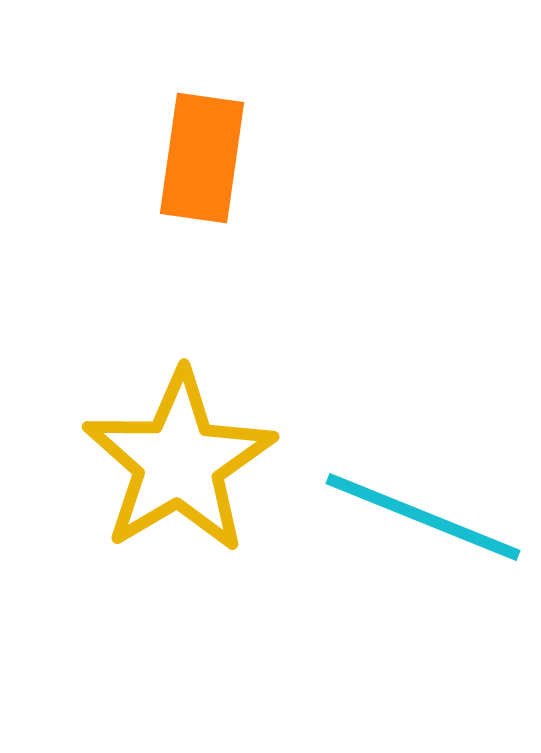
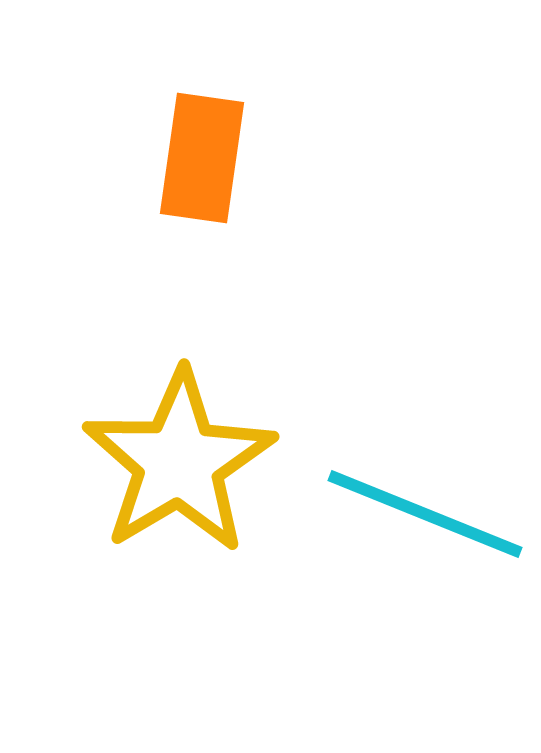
cyan line: moved 2 px right, 3 px up
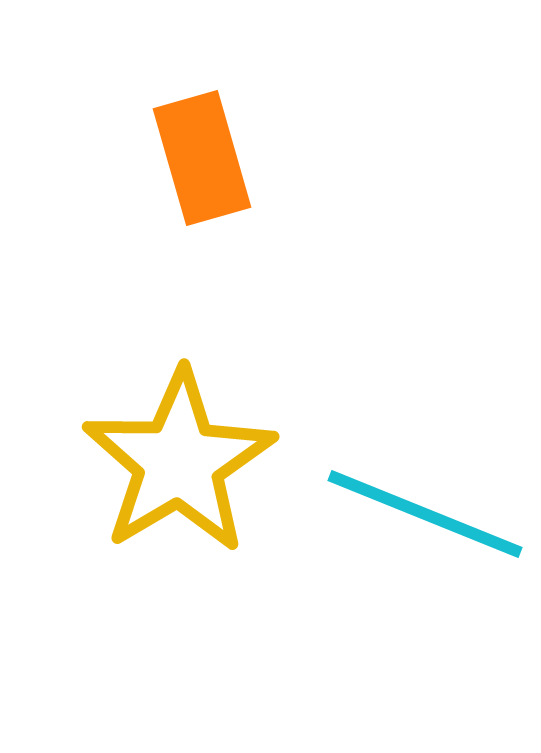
orange rectangle: rotated 24 degrees counterclockwise
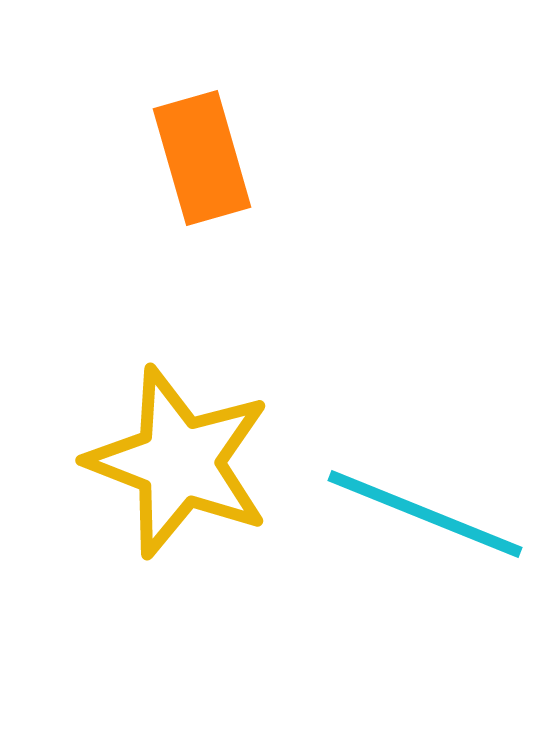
yellow star: rotated 20 degrees counterclockwise
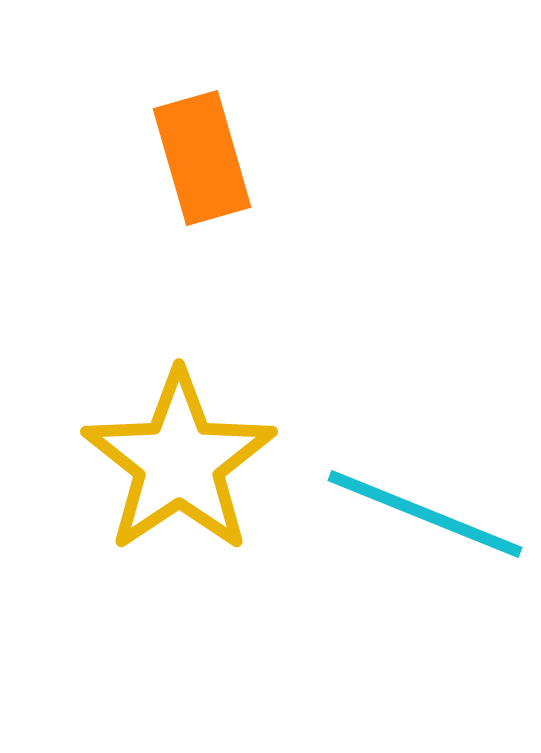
yellow star: rotated 17 degrees clockwise
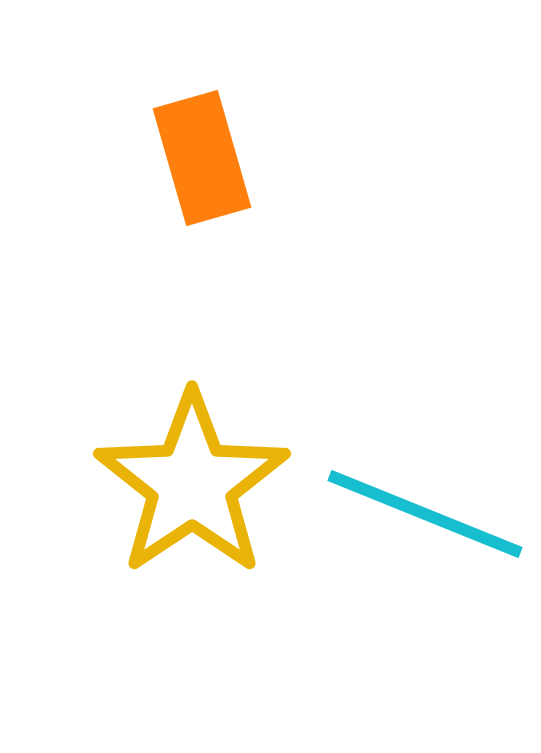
yellow star: moved 13 px right, 22 px down
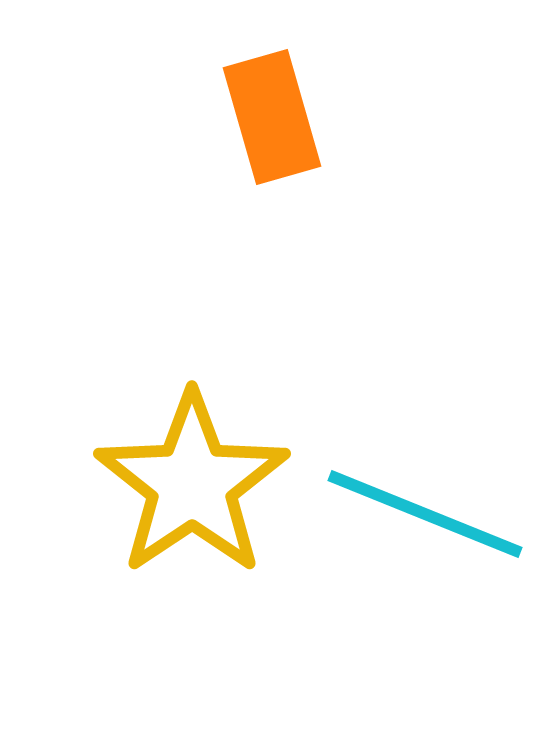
orange rectangle: moved 70 px right, 41 px up
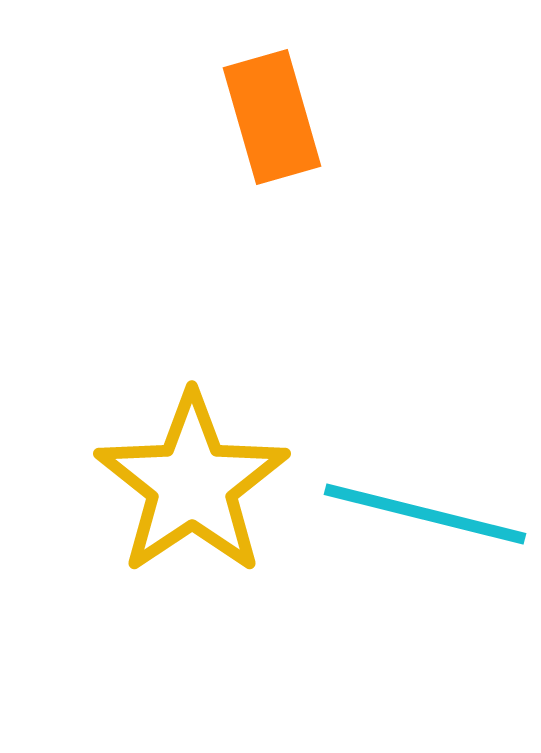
cyan line: rotated 8 degrees counterclockwise
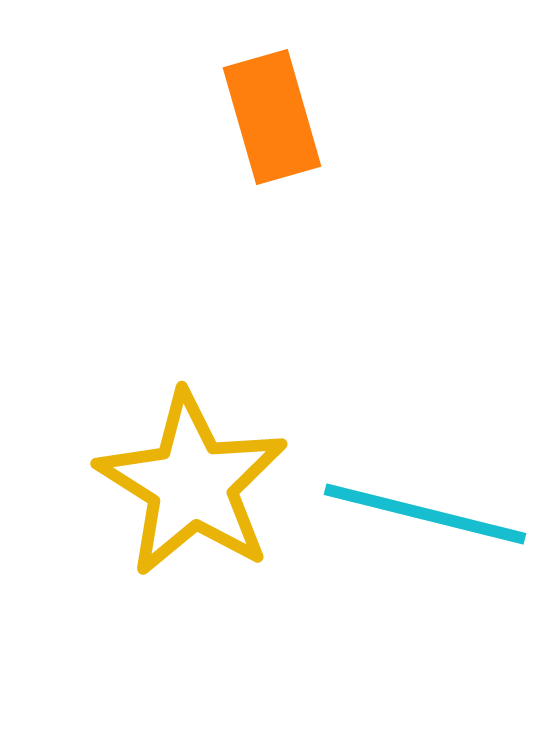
yellow star: rotated 6 degrees counterclockwise
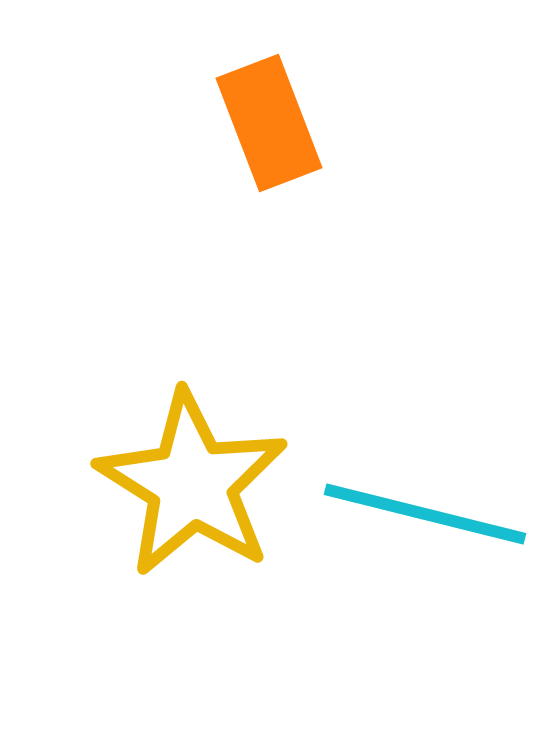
orange rectangle: moved 3 px left, 6 px down; rotated 5 degrees counterclockwise
